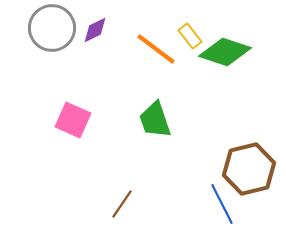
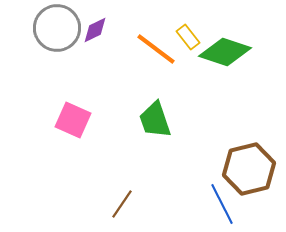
gray circle: moved 5 px right
yellow rectangle: moved 2 px left, 1 px down
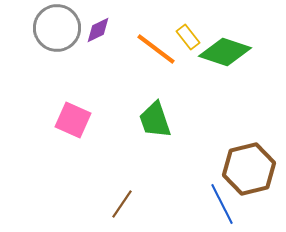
purple diamond: moved 3 px right
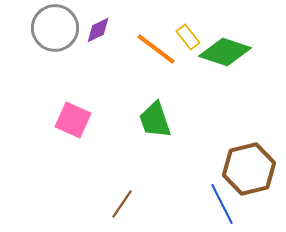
gray circle: moved 2 px left
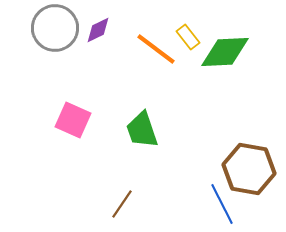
green diamond: rotated 21 degrees counterclockwise
green trapezoid: moved 13 px left, 10 px down
brown hexagon: rotated 24 degrees clockwise
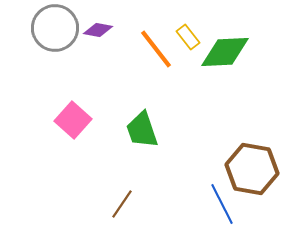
purple diamond: rotated 36 degrees clockwise
orange line: rotated 15 degrees clockwise
pink square: rotated 18 degrees clockwise
brown hexagon: moved 3 px right
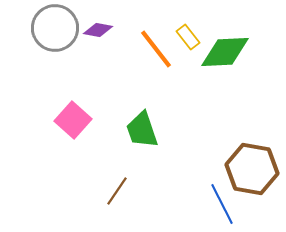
brown line: moved 5 px left, 13 px up
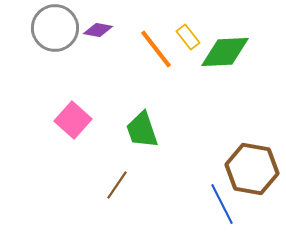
brown line: moved 6 px up
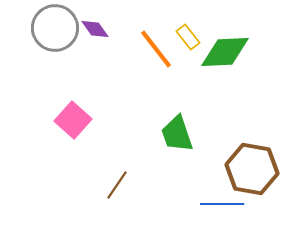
purple diamond: moved 3 px left, 1 px up; rotated 44 degrees clockwise
green trapezoid: moved 35 px right, 4 px down
blue line: rotated 63 degrees counterclockwise
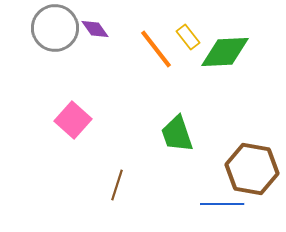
brown line: rotated 16 degrees counterclockwise
